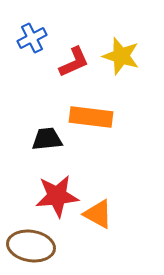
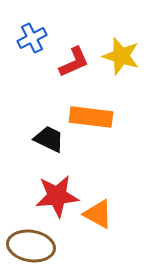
black trapezoid: moved 2 px right; rotated 32 degrees clockwise
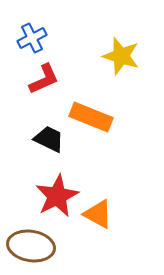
red L-shape: moved 30 px left, 17 px down
orange rectangle: rotated 15 degrees clockwise
red star: rotated 21 degrees counterclockwise
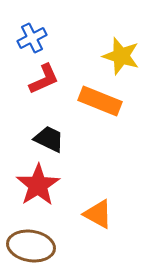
orange rectangle: moved 9 px right, 16 px up
red star: moved 19 px left, 11 px up; rotated 6 degrees counterclockwise
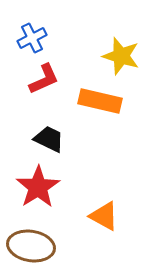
orange rectangle: rotated 9 degrees counterclockwise
red star: moved 2 px down
orange triangle: moved 6 px right, 2 px down
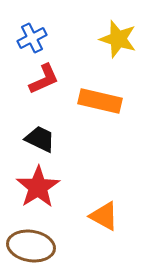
yellow star: moved 3 px left, 17 px up
black trapezoid: moved 9 px left
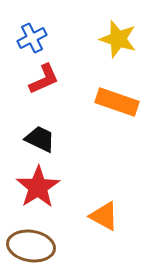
orange rectangle: moved 17 px right, 1 px down; rotated 6 degrees clockwise
